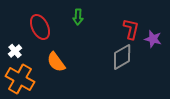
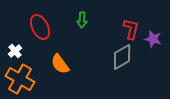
green arrow: moved 4 px right, 3 px down
orange semicircle: moved 4 px right, 2 px down
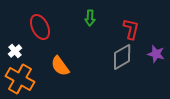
green arrow: moved 8 px right, 2 px up
purple star: moved 3 px right, 15 px down
orange semicircle: moved 2 px down
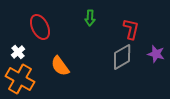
white cross: moved 3 px right, 1 px down
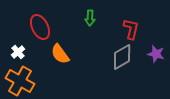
orange semicircle: moved 12 px up
orange cross: moved 2 px down
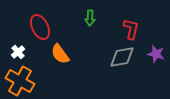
gray diamond: rotated 20 degrees clockwise
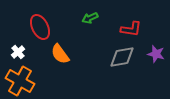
green arrow: rotated 63 degrees clockwise
red L-shape: rotated 85 degrees clockwise
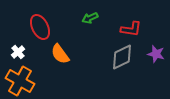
gray diamond: rotated 16 degrees counterclockwise
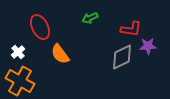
purple star: moved 8 px left, 8 px up; rotated 18 degrees counterclockwise
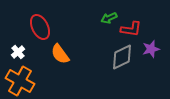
green arrow: moved 19 px right
purple star: moved 3 px right, 3 px down; rotated 12 degrees counterclockwise
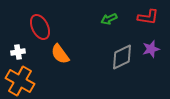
green arrow: moved 1 px down
red L-shape: moved 17 px right, 12 px up
white cross: rotated 32 degrees clockwise
